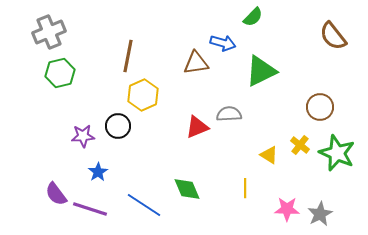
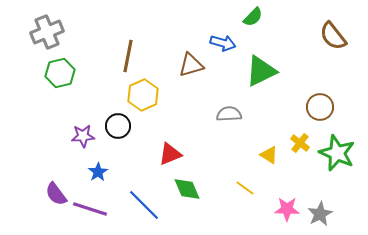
gray cross: moved 2 px left
brown triangle: moved 5 px left, 2 px down; rotated 8 degrees counterclockwise
red triangle: moved 27 px left, 27 px down
yellow cross: moved 2 px up
yellow line: rotated 54 degrees counterclockwise
blue line: rotated 12 degrees clockwise
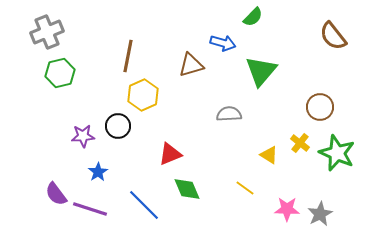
green triangle: rotated 24 degrees counterclockwise
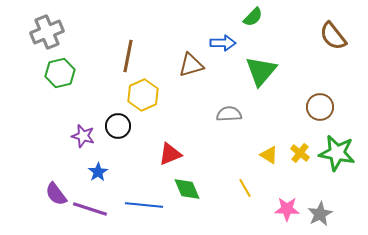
blue arrow: rotated 15 degrees counterclockwise
purple star: rotated 20 degrees clockwise
yellow cross: moved 10 px down
green star: rotated 12 degrees counterclockwise
yellow line: rotated 24 degrees clockwise
blue line: rotated 39 degrees counterclockwise
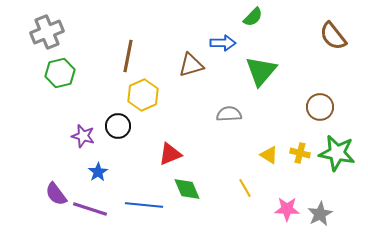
yellow cross: rotated 24 degrees counterclockwise
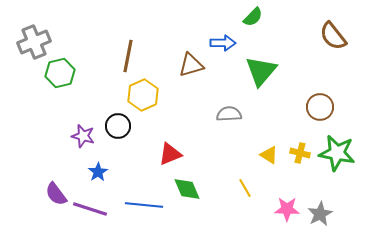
gray cross: moved 13 px left, 10 px down
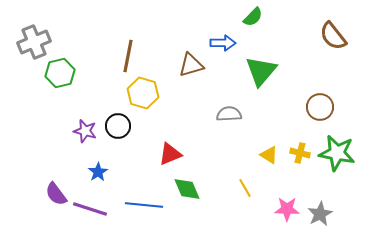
yellow hexagon: moved 2 px up; rotated 20 degrees counterclockwise
purple star: moved 2 px right, 5 px up
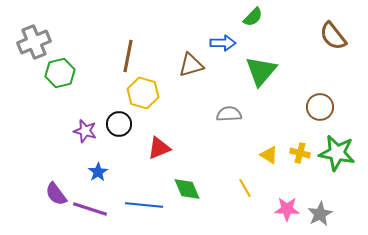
black circle: moved 1 px right, 2 px up
red triangle: moved 11 px left, 6 px up
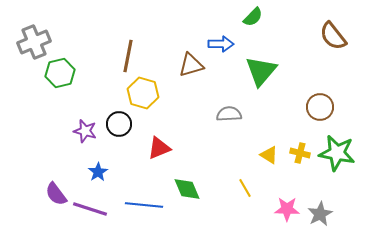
blue arrow: moved 2 px left, 1 px down
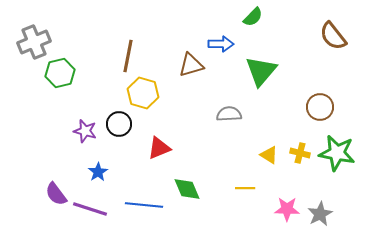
yellow line: rotated 60 degrees counterclockwise
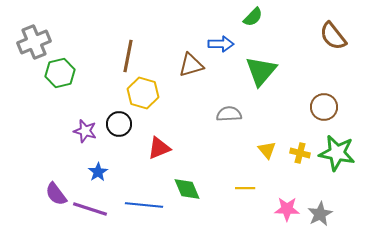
brown circle: moved 4 px right
yellow triangle: moved 2 px left, 5 px up; rotated 18 degrees clockwise
